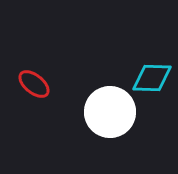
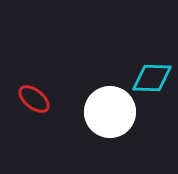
red ellipse: moved 15 px down
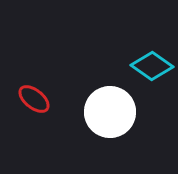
cyan diamond: moved 12 px up; rotated 33 degrees clockwise
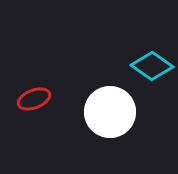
red ellipse: rotated 60 degrees counterclockwise
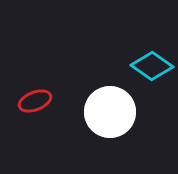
red ellipse: moved 1 px right, 2 px down
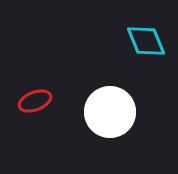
cyan diamond: moved 6 px left, 25 px up; rotated 33 degrees clockwise
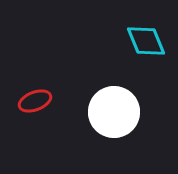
white circle: moved 4 px right
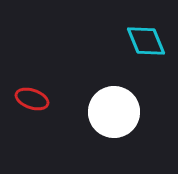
red ellipse: moved 3 px left, 2 px up; rotated 40 degrees clockwise
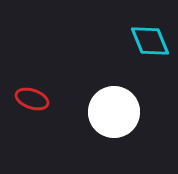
cyan diamond: moved 4 px right
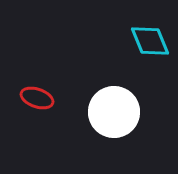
red ellipse: moved 5 px right, 1 px up
